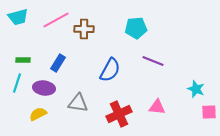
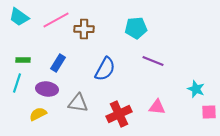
cyan trapezoid: moved 1 px right; rotated 50 degrees clockwise
blue semicircle: moved 5 px left, 1 px up
purple ellipse: moved 3 px right, 1 px down
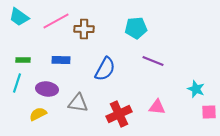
pink line: moved 1 px down
blue rectangle: moved 3 px right, 3 px up; rotated 60 degrees clockwise
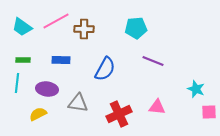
cyan trapezoid: moved 3 px right, 10 px down
cyan line: rotated 12 degrees counterclockwise
